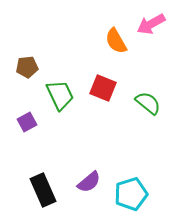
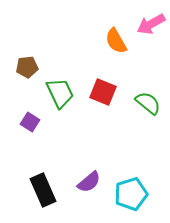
red square: moved 4 px down
green trapezoid: moved 2 px up
purple square: moved 3 px right; rotated 30 degrees counterclockwise
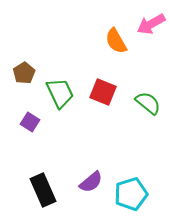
brown pentagon: moved 3 px left, 6 px down; rotated 25 degrees counterclockwise
purple semicircle: moved 2 px right
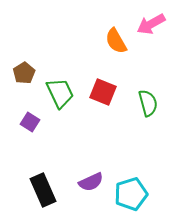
green semicircle: rotated 36 degrees clockwise
purple semicircle: rotated 15 degrees clockwise
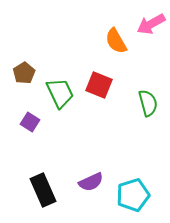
red square: moved 4 px left, 7 px up
cyan pentagon: moved 2 px right, 1 px down
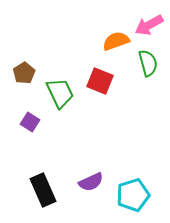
pink arrow: moved 2 px left, 1 px down
orange semicircle: rotated 100 degrees clockwise
red square: moved 1 px right, 4 px up
green semicircle: moved 40 px up
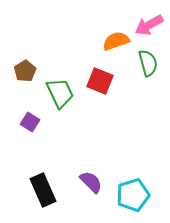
brown pentagon: moved 1 px right, 2 px up
purple semicircle: rotated 110 degrees counterclockwise
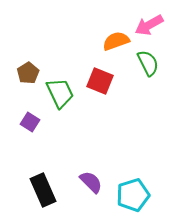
green semicircle: rotated 12 degrees counterclockwise
brown pentagon: moved 3 px right, 2 px down
